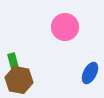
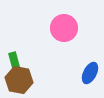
pink circle: moved 1 px left, 1 px down
green rectangle: moved 1 px right, 1 px up
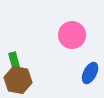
pink circle: moved 8 px right, 7 px down
brown hexagon: moved 1 px left
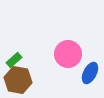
pink circle: moved 4 px left, 19 px down
green rectangle: rotated 63 degrees clockwise
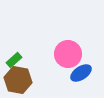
blue ellipse: moved 9 px left; rotated 30 degrees clockwise
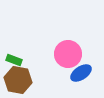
green rectangle: rotated 63 degrees clockwise
